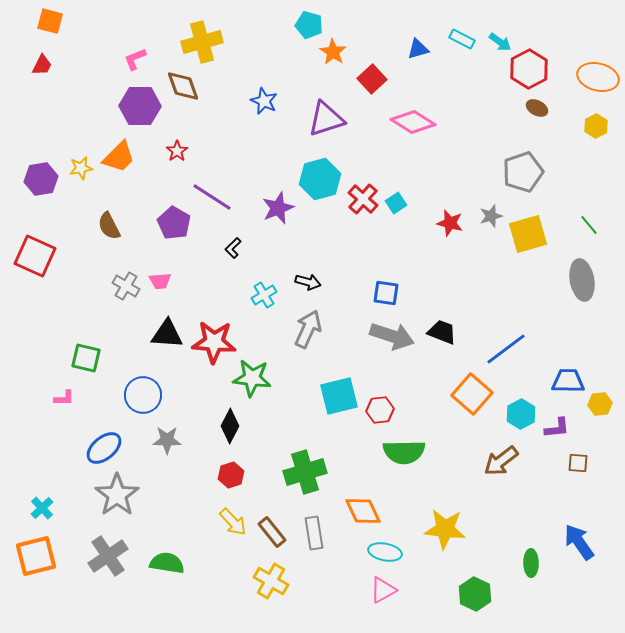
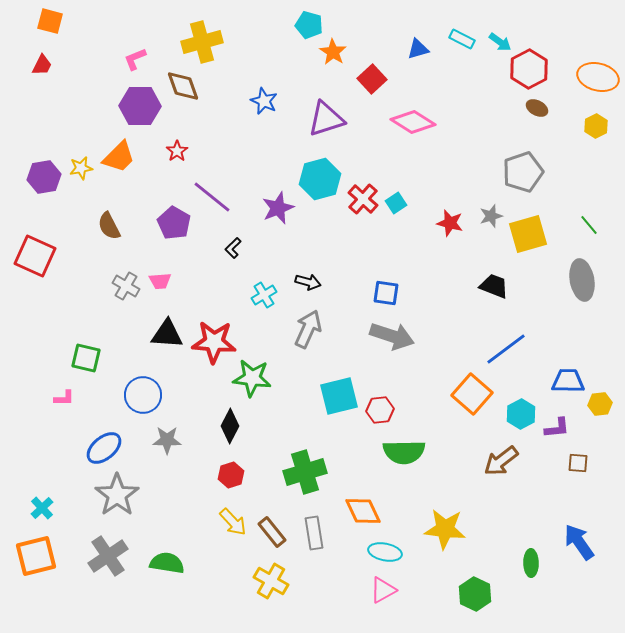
purple hexagon at (41, 179): moved 3 px right, 2 px up
purple line at (212, 197): rotated 6 degrees clockwise
black trapezoid at (442, 332): moved 52 px right, 46 px up
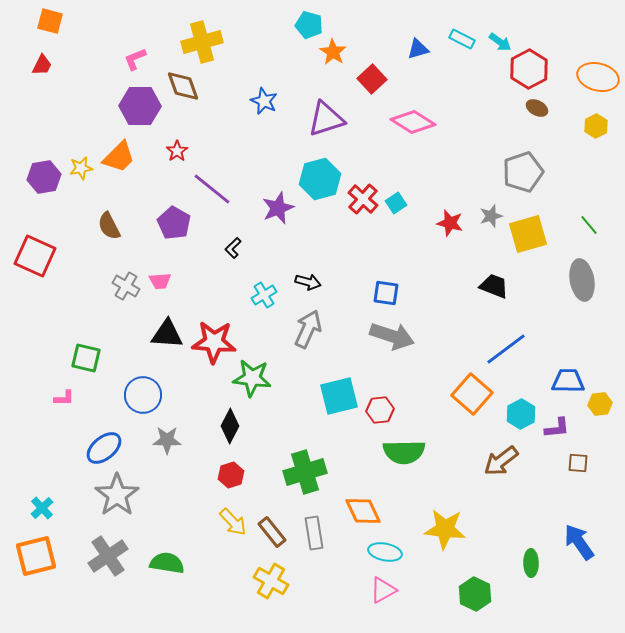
purple line at (212, 197): moved 8 px up
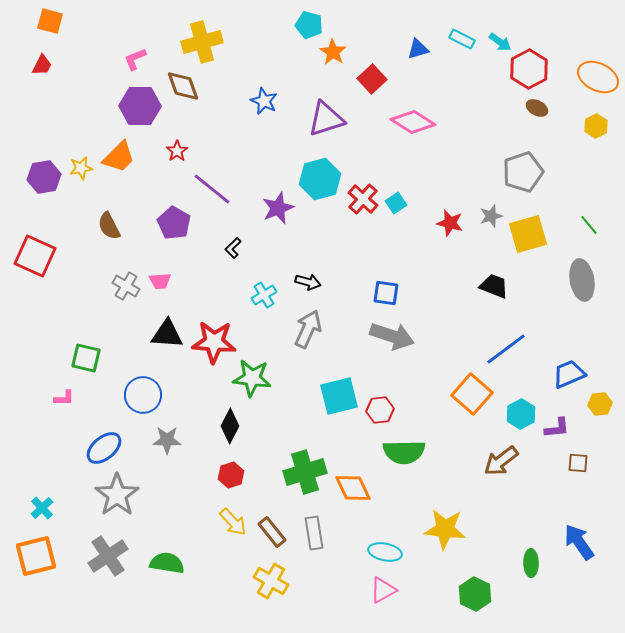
orange ellipse at (598, 77): rotated 12 degrees clockwise
blue trapezoid at (568, 381): moved 1 px right, 7 px up; rotated 24 degrees counterclockwise
orange diamond at (363, 511): moved 10 px left, 23 px up
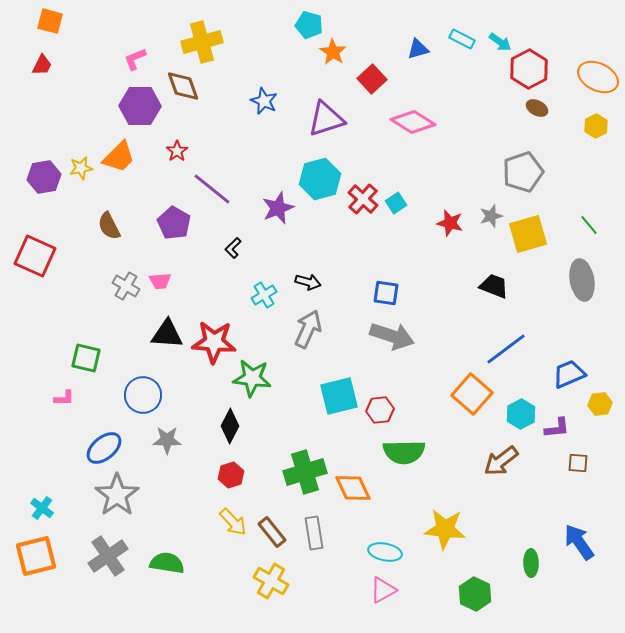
cyan cross at (42, 508): rotated 10 degrees counterclockwise
